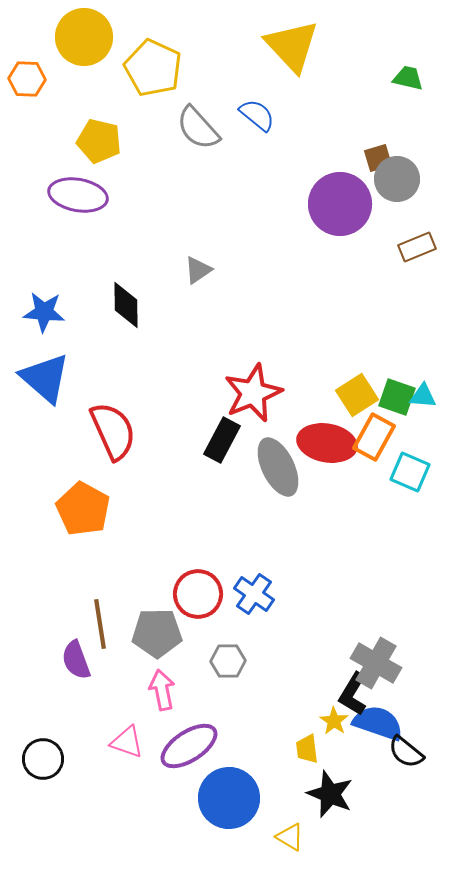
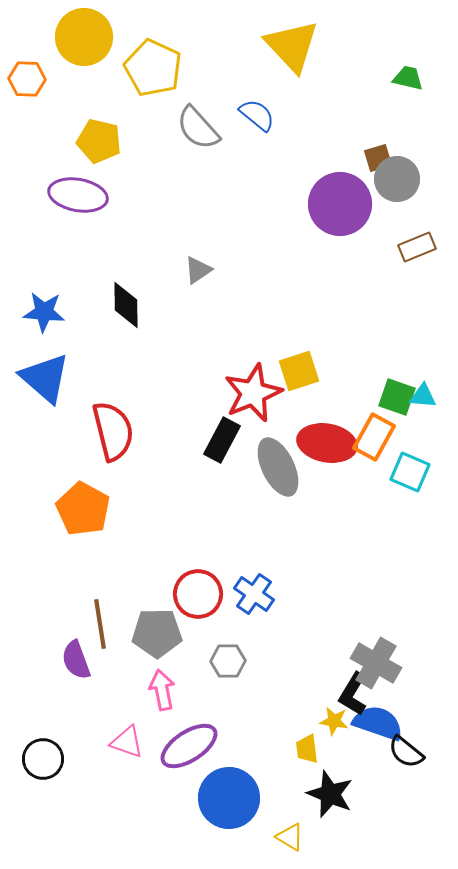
yellow square at (357, 395): moved 58 px left, 24 px up; rotated 15 degrees clockwise
red semicircle at (113, 431): rotated 10 degrees clockwise
yellow star at (334, 721): rotated 24 degrees counterclockwise
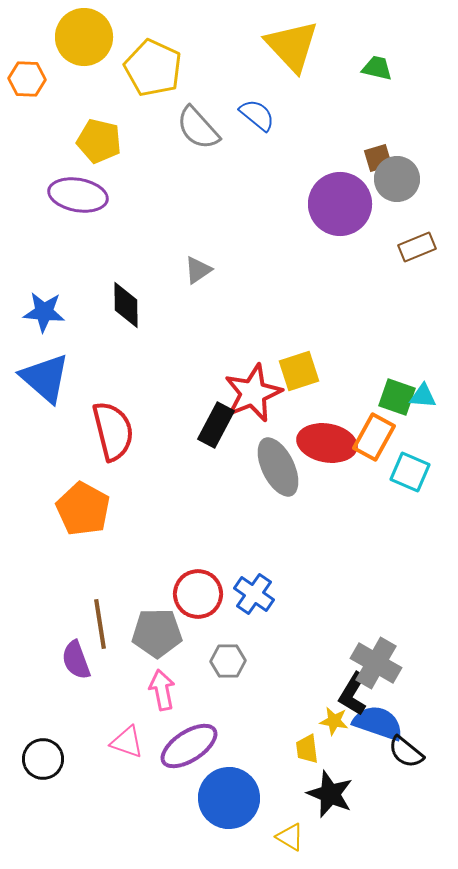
green trapezoid at (408, 78): moved 31 px left, 10 px up
black rectangle at (222, 440): moved 6 px left, 15 px up
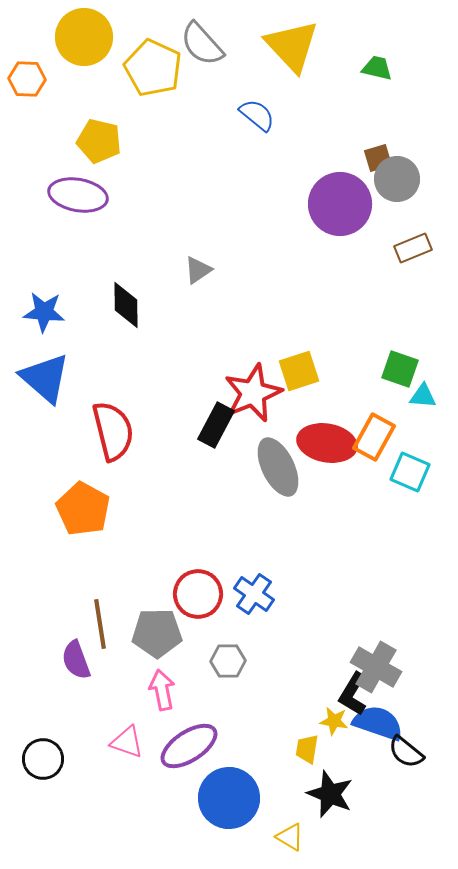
gray semicircle at (198, 128): moved 4 px right, 84 px up
brown rectangle at (417, 247): moved 4 px left, 1 px down
green square at (397, 397): moved 3 px right, 28 px up
gray cross at (376, 663): moved 4 px down
yellow trapezoid at (307, 749): rotated 16 degrees clockwise
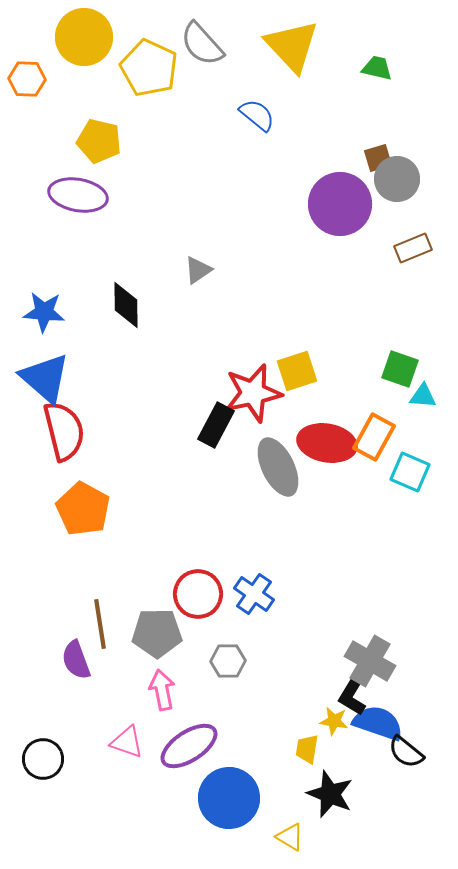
yellow pentagon at (153, 68): moved 4 px left
yellow square at (299, 371): moved 2 px left
red star at (253, 393): rotated 10 degrees clockwise
red semicircle at (113, 431): moved 49 px left
gray cross at (376, 667): moved 6 px left, 6 px up
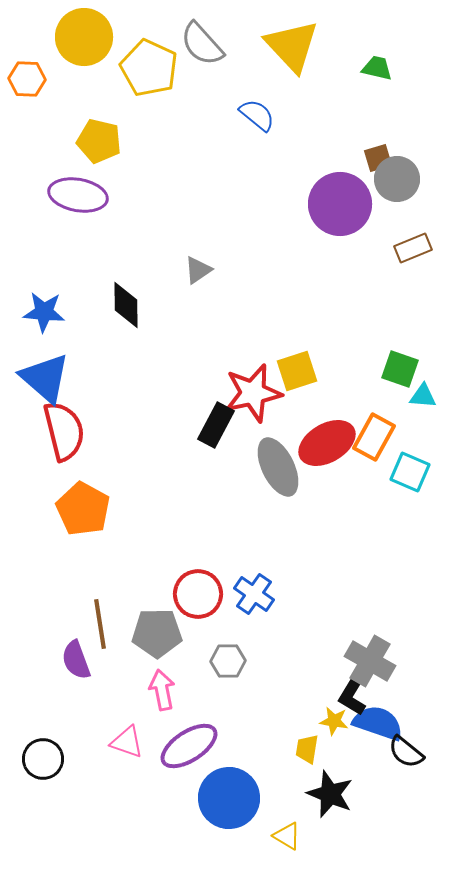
red ellipse at (327, 443): rotated 40 degrees counterclockwise
yellow triangle at (290, 837): moved 3 px left, 1 px up
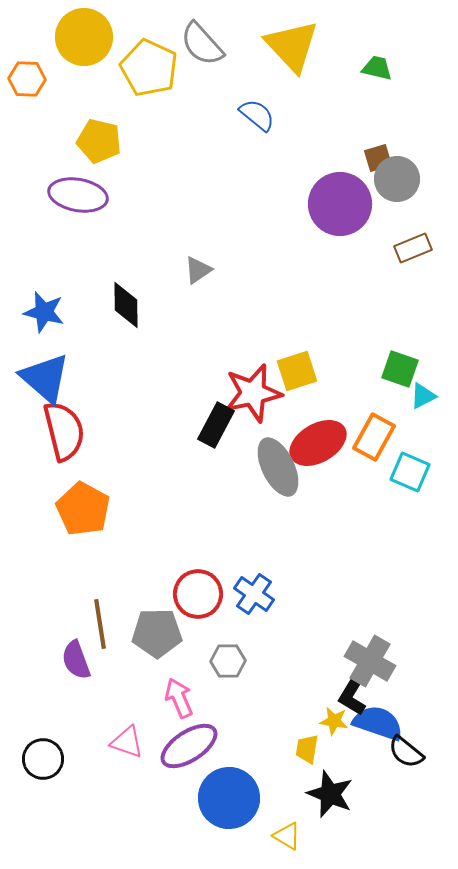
blue star at (44, 312): rotated 9 degrees clockwise
cyan triangle at (423, 396): rotated 32 degrees counterclockwise
red ellipse at (327, 443): moved 9 px left
pink arrow at (162, 690): moved 17 px right, 8 px down; rotated 12 degrees counterclockwise
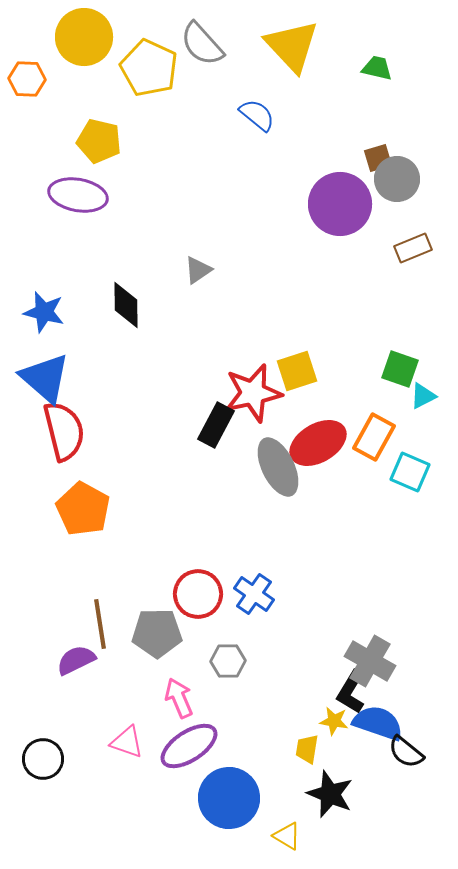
purple semicircle at (76, 660): rotated 84 degrees clockwise
black L-shape at (353, 694): moved 2 px left, 2 px up
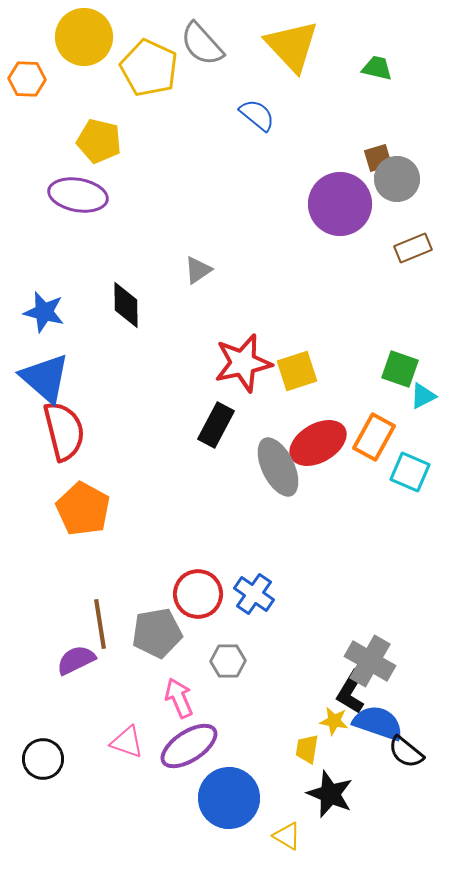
red star at (253, 393): moved 10 px left, 30 px up
gray pentagon at (157, 633): rotated 9 degrees counterclockwise
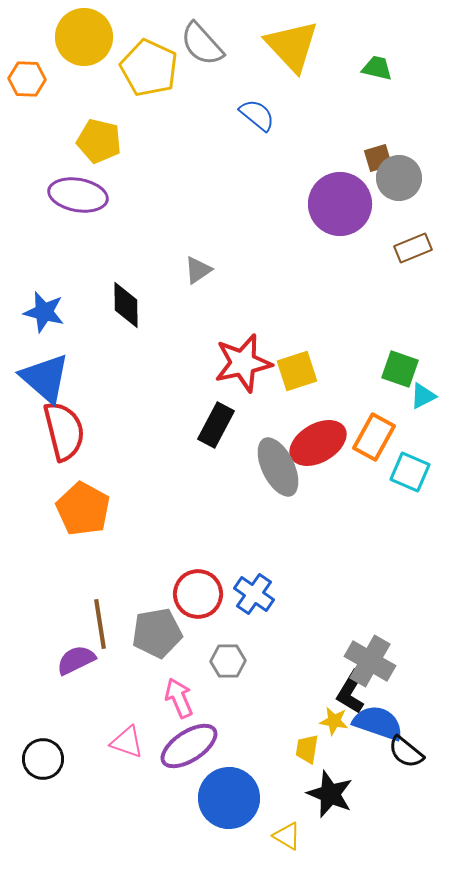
gray circle at (397, 179): moved 2 px right, 1 px up
